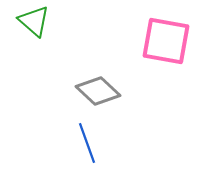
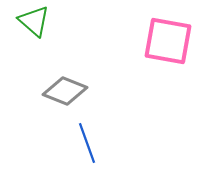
pink square: moved 2 px right
gray diamond: moved 33 px left; rotated 21 degrees counterclockwise
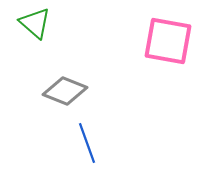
green triangle: moved 1 px right, 2 px down
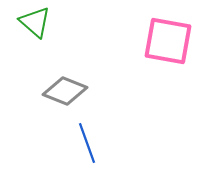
green triangle: moved 1 px up
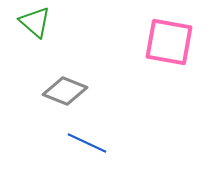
pink square: moved 1 px right, 1 px down
blue line: rotated 45 degrees counterclockwise
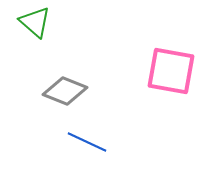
pink square: moved 2 px right, 29 px down
blue line: moved 1 px up
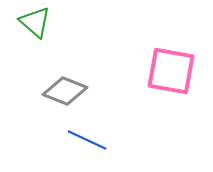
blue line: moved 2 px up
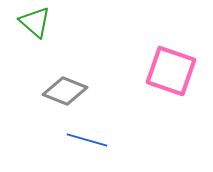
pink square: rotated 9 degrees clockwise
blue line: rotated 9 degrees counterclockwise
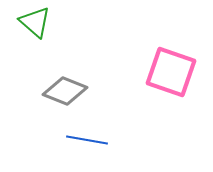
pink square: moved 1 px down
blue line: rotated 6 degrees counterclockwise
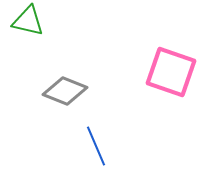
green triangle: moved 7 px left, 1 px up; rotated 28 degrees counterclockwise
blue line: moved 9 px right, 6 px down; rotated 57 degrees clockwise
